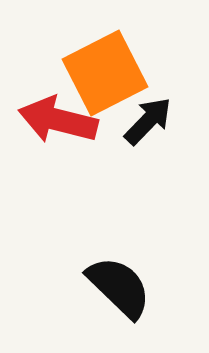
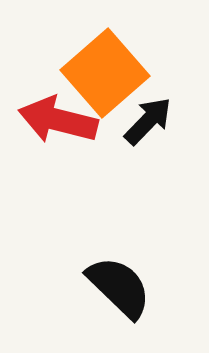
orange square: rotated 14 degrees counterclockwise
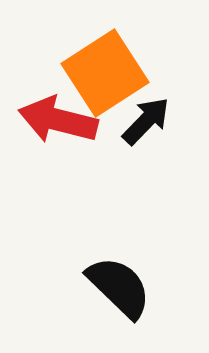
orange square: rotated 8 degrees clockwise
black arrow: moved 2 px left
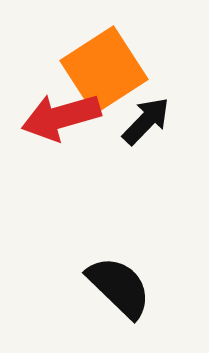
orange square: moved 1 px left, 3 px up
red arrow: moved 3 px right, 3 px up; rotated 30 degrees counterclockwise
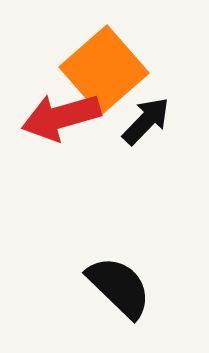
orange square: rotated 8 degrees counterclockwise
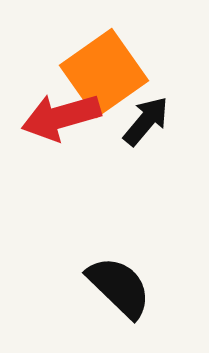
orange square: moved 3 px down; rotated 6 degrees clockwise
black arrow: rotated 4 degrees counterclockwise
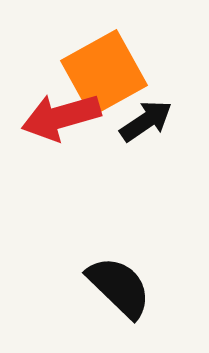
orange square: rotated 6 degrees clockwise
black arrow: rotated 16 degrees clockwise
